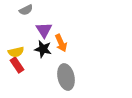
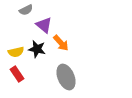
purple triangle: moved 5 px up; rotated 18 degrees counterclockwise
orange arrow: rotated 18 degrees counterclockwise
black star: moved 6 px left
red rectangle: moved 9 px down
gray ellipse: rotated 10 degrees counterclockwise
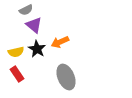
purple triangle: moved 10 px left
orange arrow: moved 1 px left, 1 px up; rotated 108 degrees clockwise
black star: rotated 18 degrees clockwise
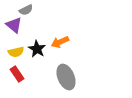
purple triangle: moved 20 px left
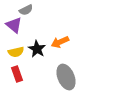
red rectangle: rotated 14 degrees clockwise
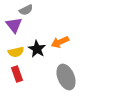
purple triangle: rotated 12 degrees clockwise
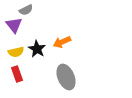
orange arrow: moved 2 px right
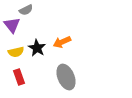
purple triangle: moved 2 px left
black star: moved 1 px up
red rectangle: moved 2 px right, 3 px down
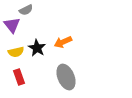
orange arrow: moved 1 px right
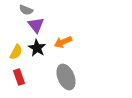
gray semicircle: rotated 48 degrees clockwise
purple triangle: moved 24 px right
yellow semicircle: rotated 49 degrees counterclockwise
